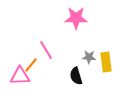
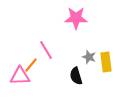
gray star: rotated 16 degrees clockwise
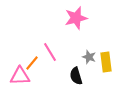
pink star: rotated 15 degrees counterclockwise
pink line: moved 4 px right, 2 px down
orange line: moved 1 px right, 2 px up
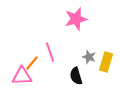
pink star: moved 1 px down
pink line: rotated 12 degrees clockwise
yellow rectangle: rotated 24 degrees clockwise
pink triangle: moved 2 px right
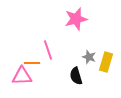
pink line: moved 2 px left, 2 px up
orange line: rotated 49 degrees clockwise
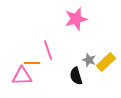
gray star: moved 3 px down
yellow rectangle: rotated 30 degrees clockwise
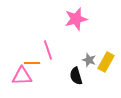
yellow rectangle: rotated 18 degrees counterclockwise
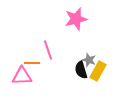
yellow rectangle: moved 8 px left, 9 px down
black semicircle: moved 5 px right, 6 px up
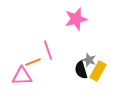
orange line: moved 1 px right, 1 px up; rotated 21 degrees counterclockwise
